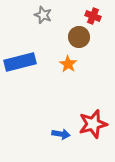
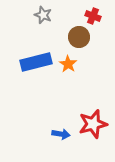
blue rectangle: moved 16 px right
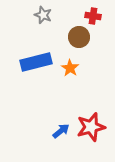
red cross: rotated 14 degrees counterclockwise
orange star: moved 2 px right, 4 px down
red star: moved 2 px left, 3 px down
blue arrow: moved 3 px up; rotated 48 degrees counterclockwise
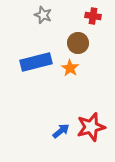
brown circle: moved 1 px left, 6 px down
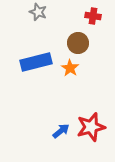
gray star: moved 5 px left, 3 px up
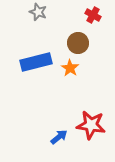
red cross: moved 1 px up; rotated 21 degrees clockwise
red star: moved 2 px up; rotated 24 degrees clockwise
blue arrow: moved 2 px left, 6 px down
